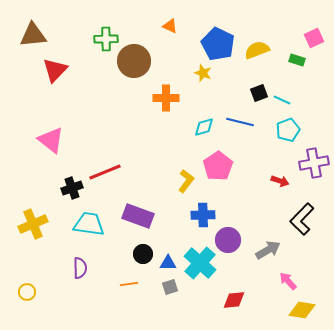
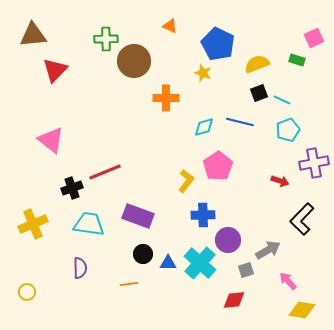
yellow semicircle: moved 14 px down
gray square: moved 76 px right, 17 px up
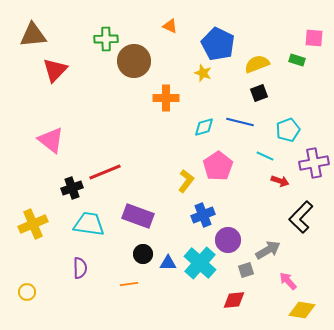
pink square: rotated 30 degrees clockwise
cyan line: moved 17 px left, 56 px down
blue cross: rotated 20 degrees counterclockwise
black L-shape: moved 1 px left, 2 px up
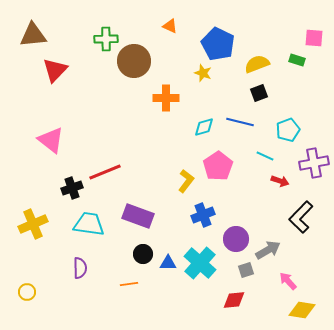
purple circle: moved 8 px right, 1 px up
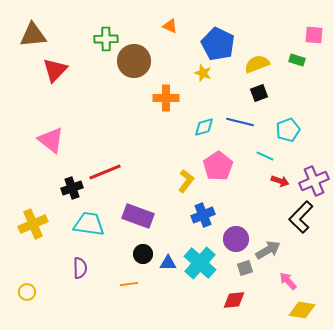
pink square: moved 3 px up
purple cross: moved 18 px down; rotated 12 degrees counterclockwise
gray square: moved 1 px left, 2 px up
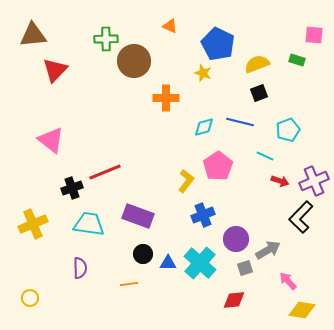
yellow circle: moved 3 px right, 6 px down
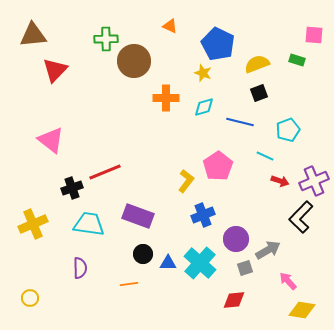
cyan diamond: moved 20 px up
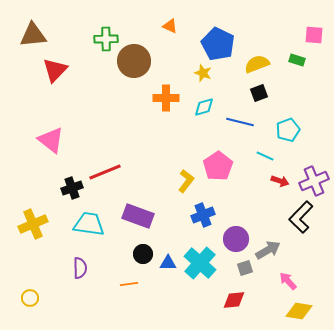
yellow diamond: moved 3 px left, 1 px down
